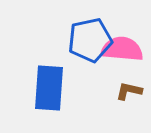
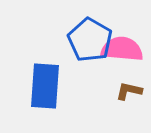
blue pentagon: rotated 30 degrees counterclockwise
blue rectangle: moved 4 px left, 2 px up
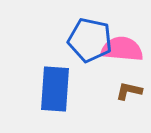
blue pentagon: rotated 18 degrees counterclockwise
blue rectangle: moved 10 px right, 3 px down
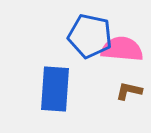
blue pentagon: moved 4 px up
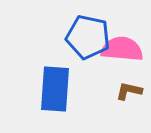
blue pentagon: moved 2 px left, 1 px down
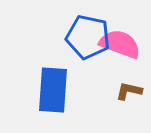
pink semicircle: moved 2 px left, 5 px up; rotated 15 degrees clockwise
blue rectangle: moved 2 px left, 1 px down
